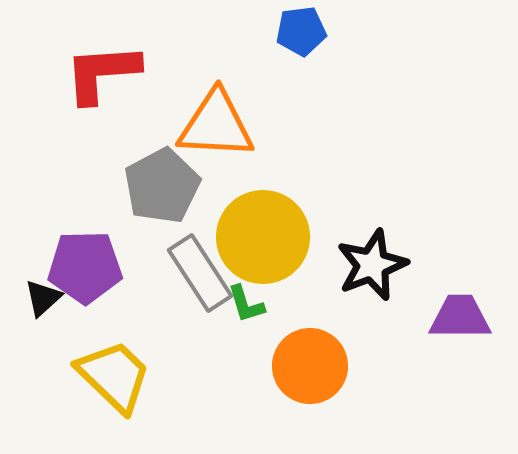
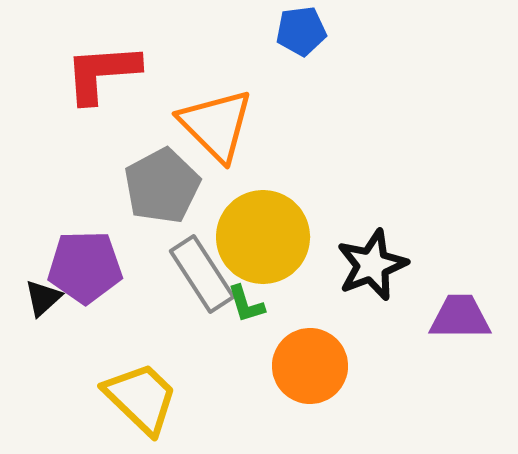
orange triangle: rotated 42 degrees clockwise
gray rectangle: moved 2 px right, 1 px down
yellow trapezoid: moved 27 px right, 22 px down
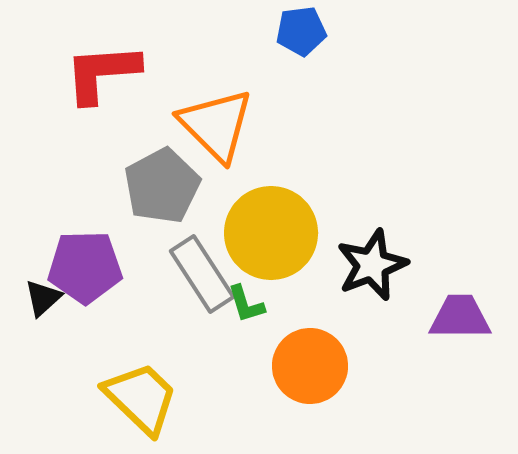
yellow circle: moved 8 px right, 4 px up
